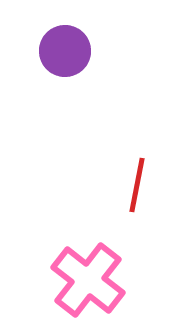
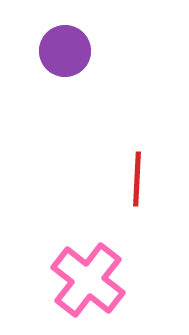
red line: moved 6 px up; rotated 8 degrees counterclockwise
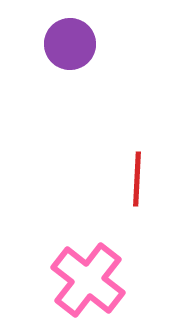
purple circle: moved 5 px right, 7 px up
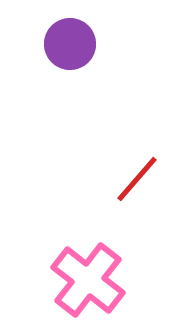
red line: rotated 38 degrees clockwise
